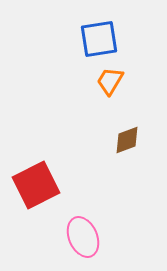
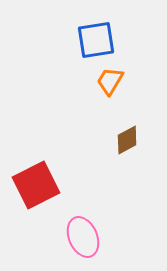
blue square: moved 3 px left, 1 px down
brown diamond: rotated 8 degrees counterclockwise
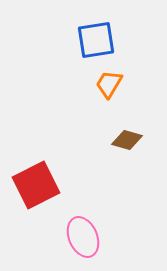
orange trapezoid: moved 1 px left, 3 px down
brown diamond: rotated 44 degrees clockwise
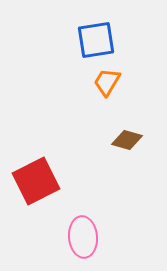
orange trapezoid: moved 2 px left, 2 px up
red square: moved 4 px up
pink ellipse: rotated 18 degrees clockwise
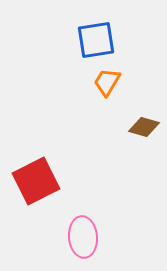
brown diamond: moved 17 px right, 13 px up
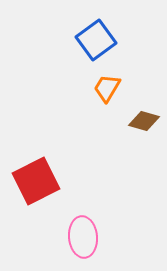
blue square: rotated 27 degrees counterclockwise
orange trapezoid: moved 6 px down
brown diamond: moved 6 px up
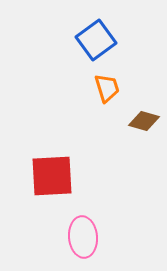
orange trapezoid: rotated 132 degrees clockwise
red square: moved 16 px right, 5 px up; rotated 24 degrees clockwise
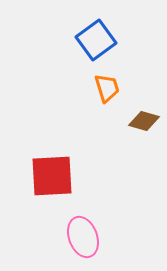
pink ellipse: rotated 15 degrees counterclockwise
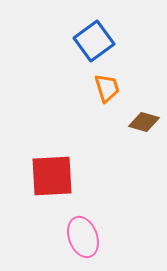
blue square: moved 2 px left, 1 px down
brown diamond: moved 1 px down
